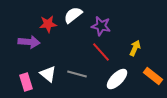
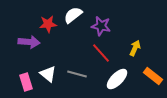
red line: moved 1 px down
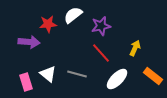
purple star: rotated 24 degrees counterclockwise
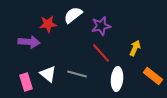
white ellipse: rotated 40 degrees counterclockwise
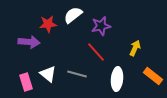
red line: moved 5 px left, 1 px up
